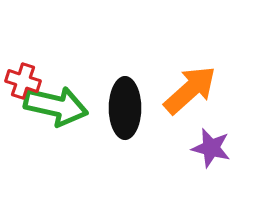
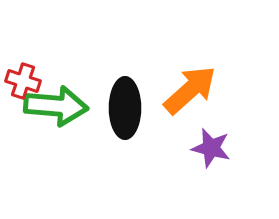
green arrow: rotated 8 degrees counterclockwise
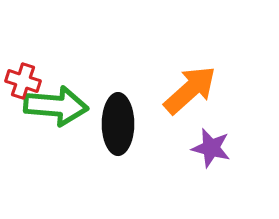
black ellipse: moved 7 px left, 16 px down
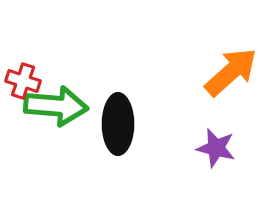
orange arrow: moved 41 px right, 18 px up
purple star: moved 5 px right
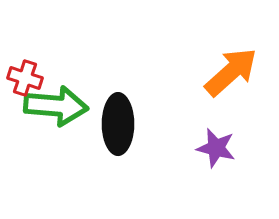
red cross: moved 2 px right, 3 px up
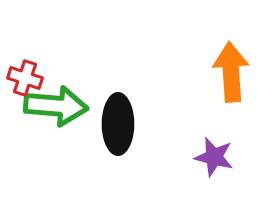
orange arrow: rotated 52 degrees counterclockwise
purple star: moved 2 px left, 9 px down
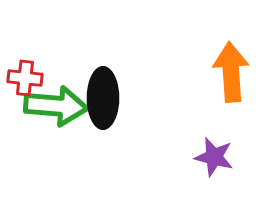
red cross: rotated 12 degrees counterclockwise
black ellipse: moved 15 px left, 26 px up
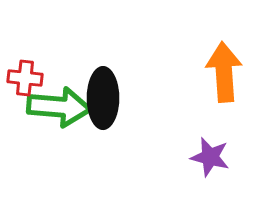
orange arrow: moved 7 px left
green arrow: moved 3 px right, 1 px down
purple star: moved 4 px left
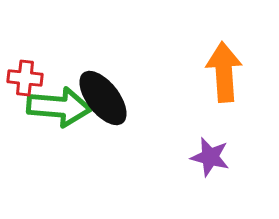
black ellipse: rotated 38 degrees counterclockwise
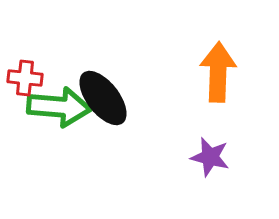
orange arrow: moved 6 px left; rotated 6 degrees clockwise
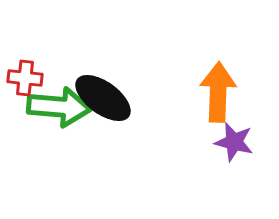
orange arrow: moved 20 px down
black ellipse: rotated 16 degrees counterclockwise
purple star: moved 24 px right, 15 px up
